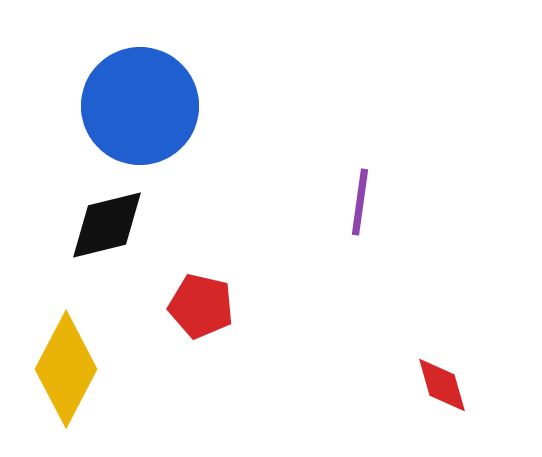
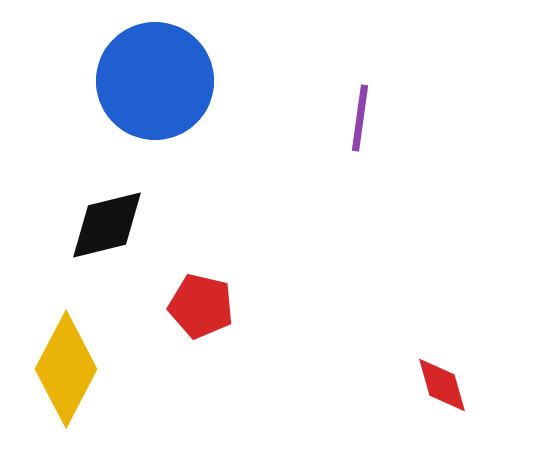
blue circle: moved 15 px right, 25 px up
purple line: moved 84 px up
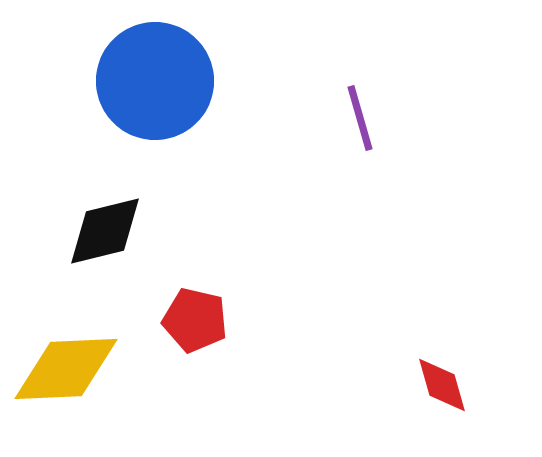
purple line: rotated 24 degrees counterclockwise
black diamond: moved 2 px left, 6 px down
red pentagon: moved 6 px left, 14 px down
yellow diamond: rotated 60 degrees clockwise
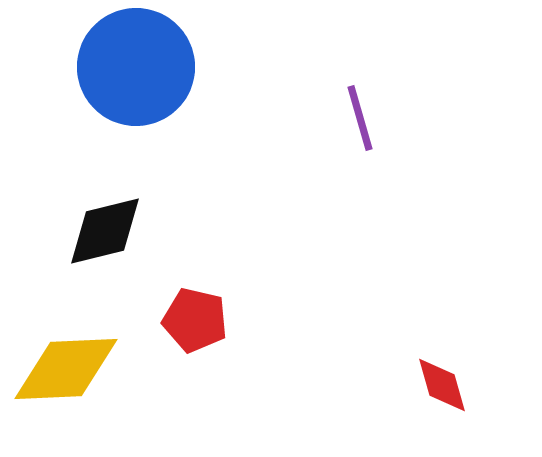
blue circle: moved 19 px left, 14 px up
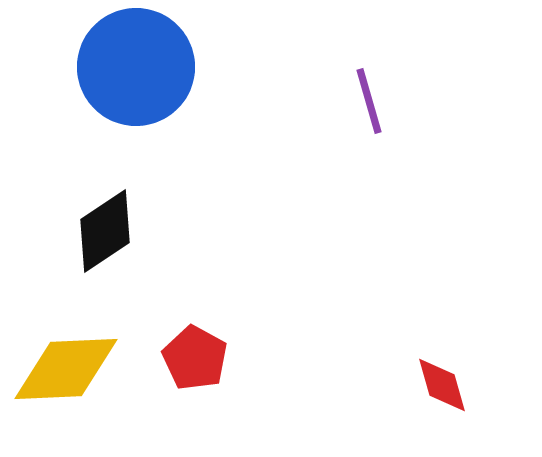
purple line: moved 9 px right, 17 px up
black diamond: rotated 20 degrees counterclockwise
red pentagon: moved 38 px down; rotated 16 degrees clockwise
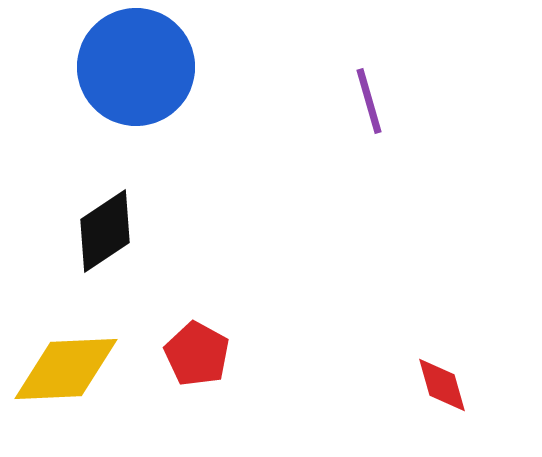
red pentagon: moved 2 px right, 4 px up
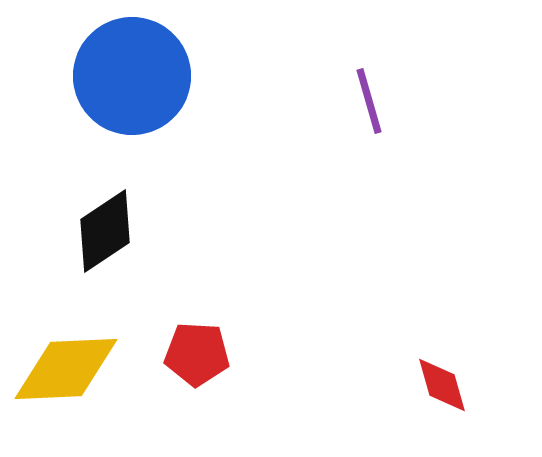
blue circle: moved 4 px left, 9 px down
red pentagon: rotated 26 degrees counterclockwise
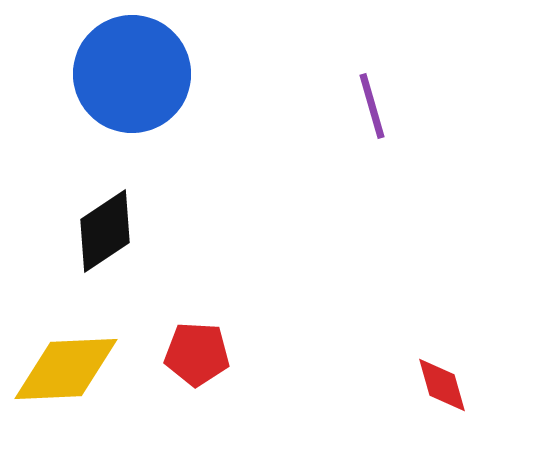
blue circle: moved 2 px up
purple line: moved 3 px right, 5 px down
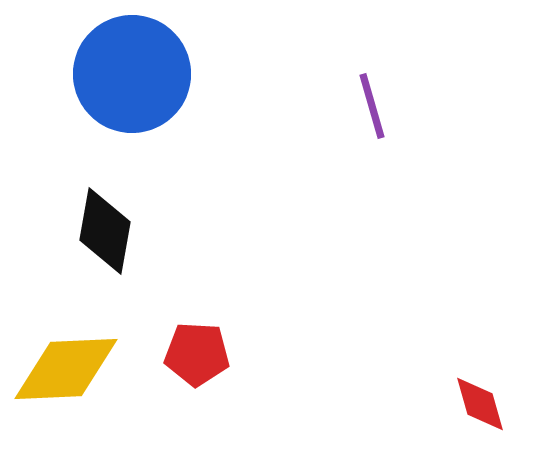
black diamond: rotated 46 degrees counterclockwise
red diamond: moved 38 px right, 19 px down
